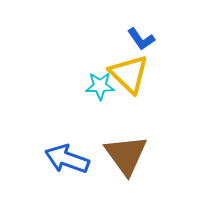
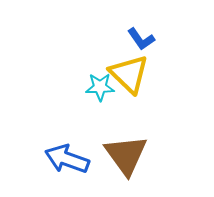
cyan star: moved 1 px down
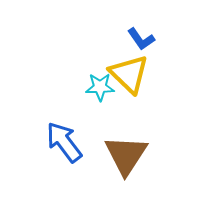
brown triangle: rotated 9 degrees clockwise
blue arrow: moved 3 px left, 17 px up; rotated 33 degrees clockwise
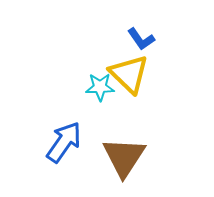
blue arrow: rotated 72 degrees clockwise
brown triangle: moved 2 px left, 2 px down
